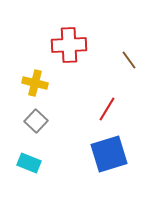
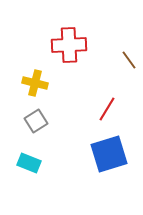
gray square: rotated 15 degrees clockwise
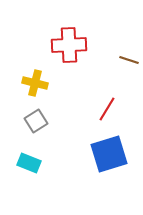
brown line: rotated 36 degrees counterclockwise
